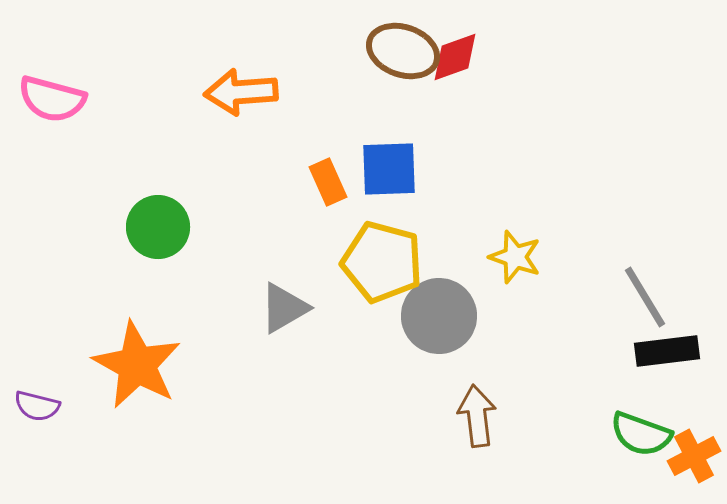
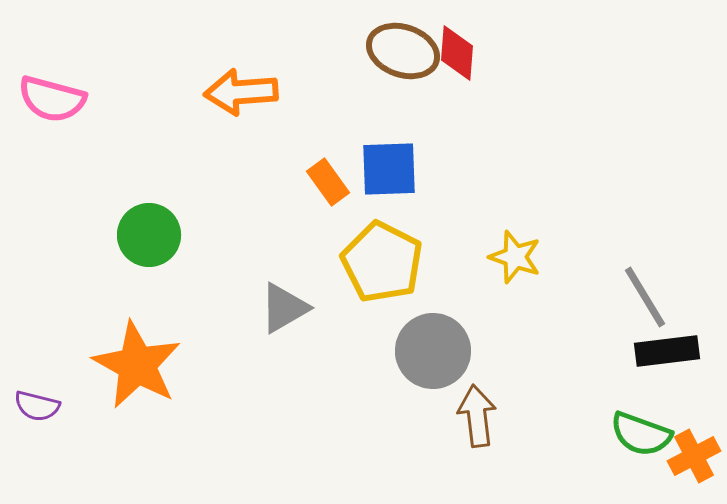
red diamond: moved 2 px right, 4 px up; rotated 66 degrees counterclockwise
orange rectangle: rotated 12 degrees counterclockwise
green circle: moved 9 px left, 8 px down
yellow pentagon: rotated 12 degrees clockwise
gray circle: moved 6 px left, 35 px down
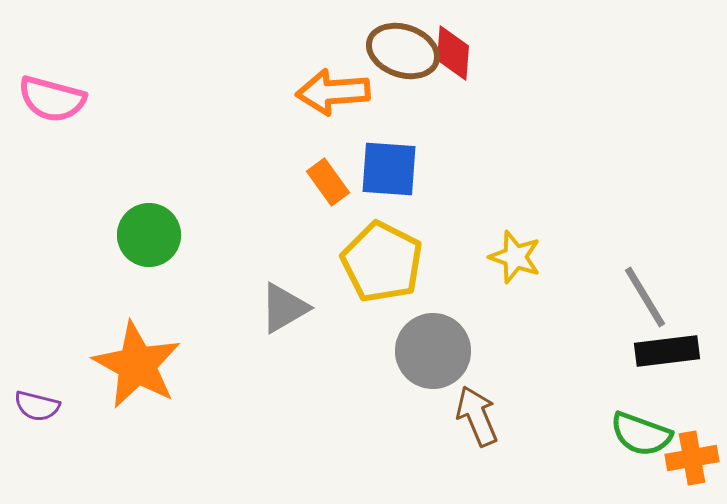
red diamond: moved 4 px left
orange arrow: moved 92 px right
blue square: rotated 6 degrees clockwise
brown arrow: rotated 16 degrees counterclockwise
orange cross: moved 2 px left, 2 px down; rotated 18 degrees clockwise
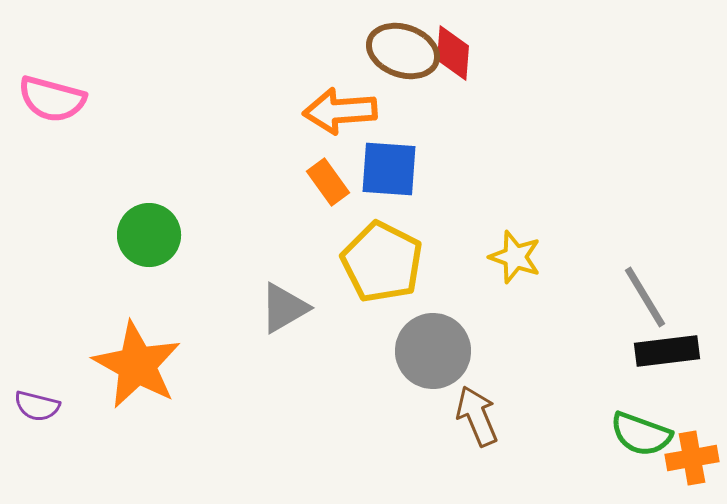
orange arrow: moved 7 px right, 19 px down
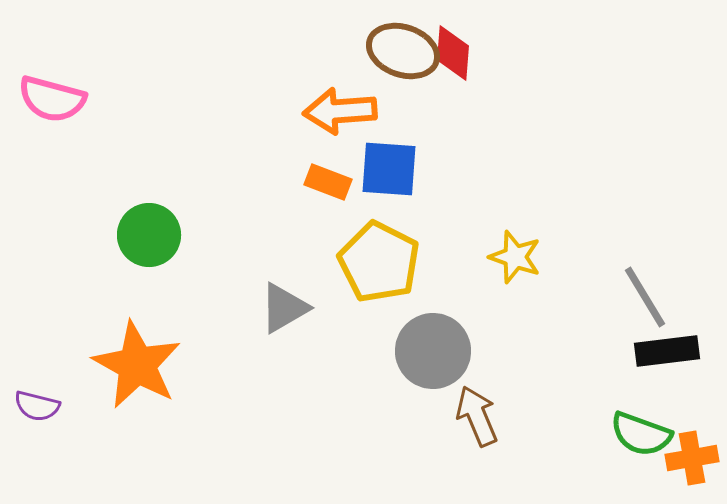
orange rectangle: rotated 33 degrees counterclockwise
yellow pentagon: moved 3 px left
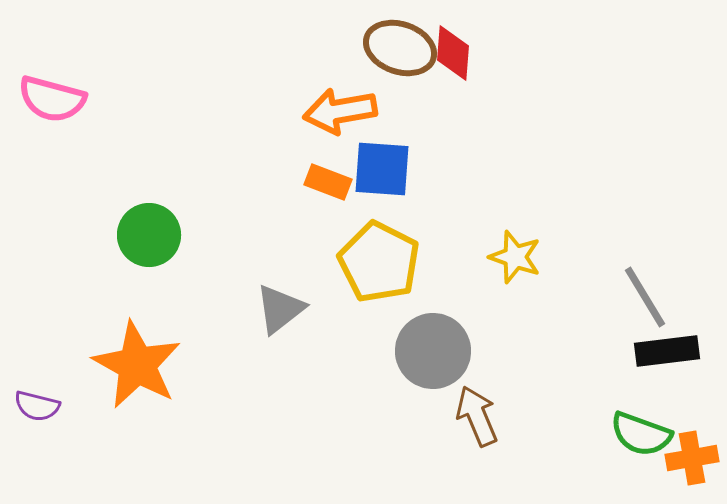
brown ellipse: moved 3 px left, 3 px up
orange arrow: rotated 6 degrees counterclockwise
blue square: moved 7 px left
gray triangle: moved 4 px left, 1 px down; rotated 8 degrees counterclockwise
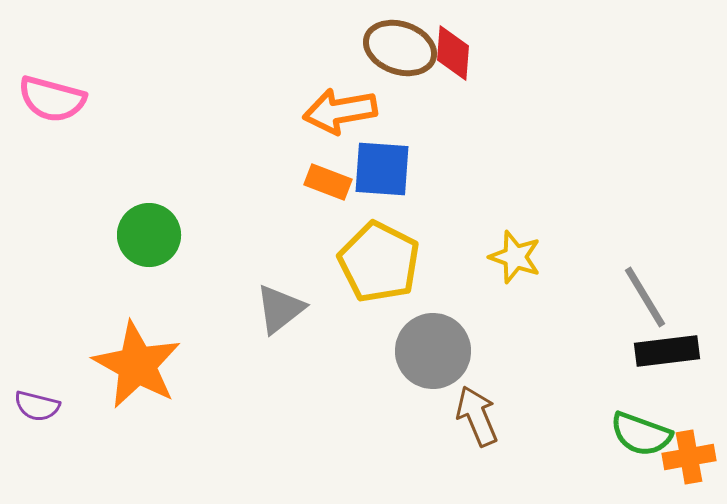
orange cross: moved 3 px left, 1 px up
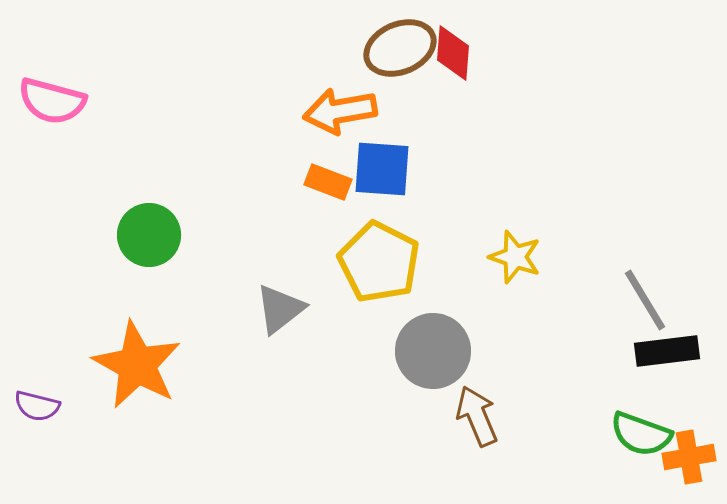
brown ellipse: rotated 42 degrees counterclockwise
pink semicircle: moved 2 px down
gray line: moved 3 px down
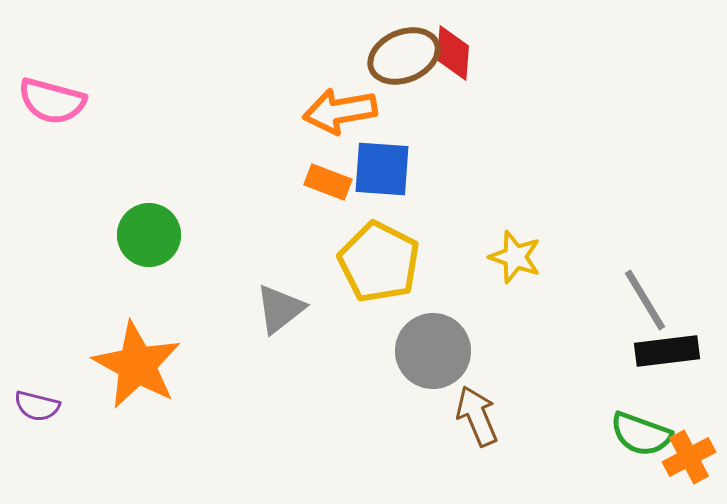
brown ellipse: moved 4 px right, 8 px down
orange cross: rotated 18 degrees counterclockwise
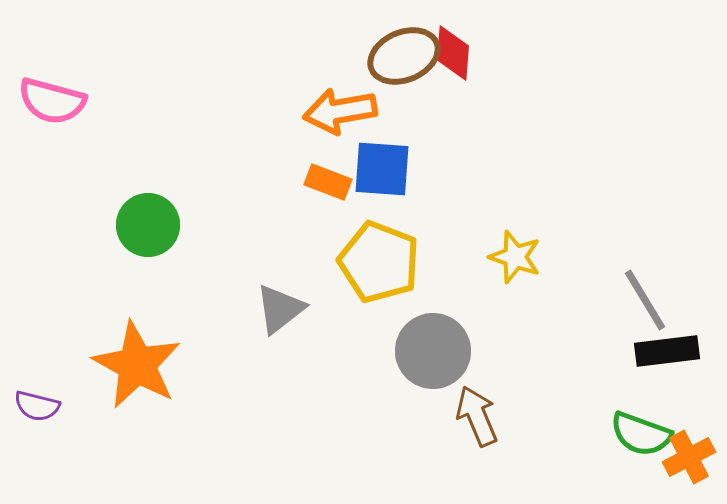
green circle: moved 1 px left, 10 px up
yellow pentagon: rotated 6 degrees counterclockwise
